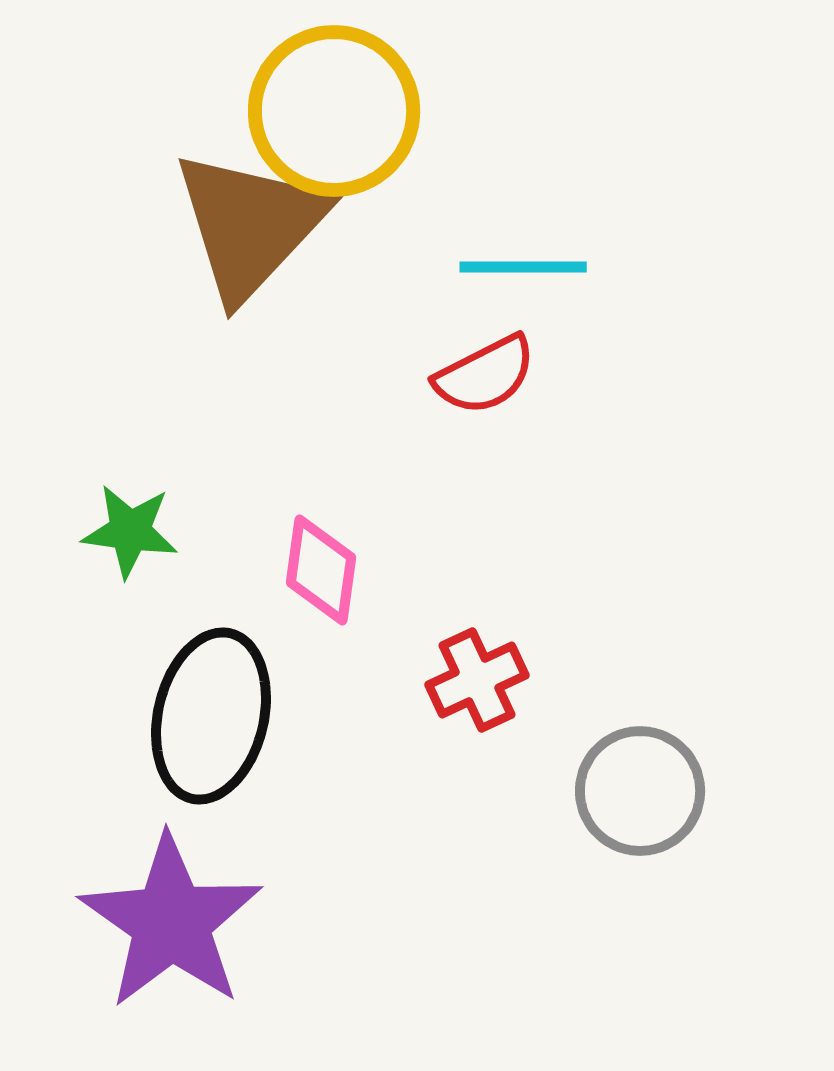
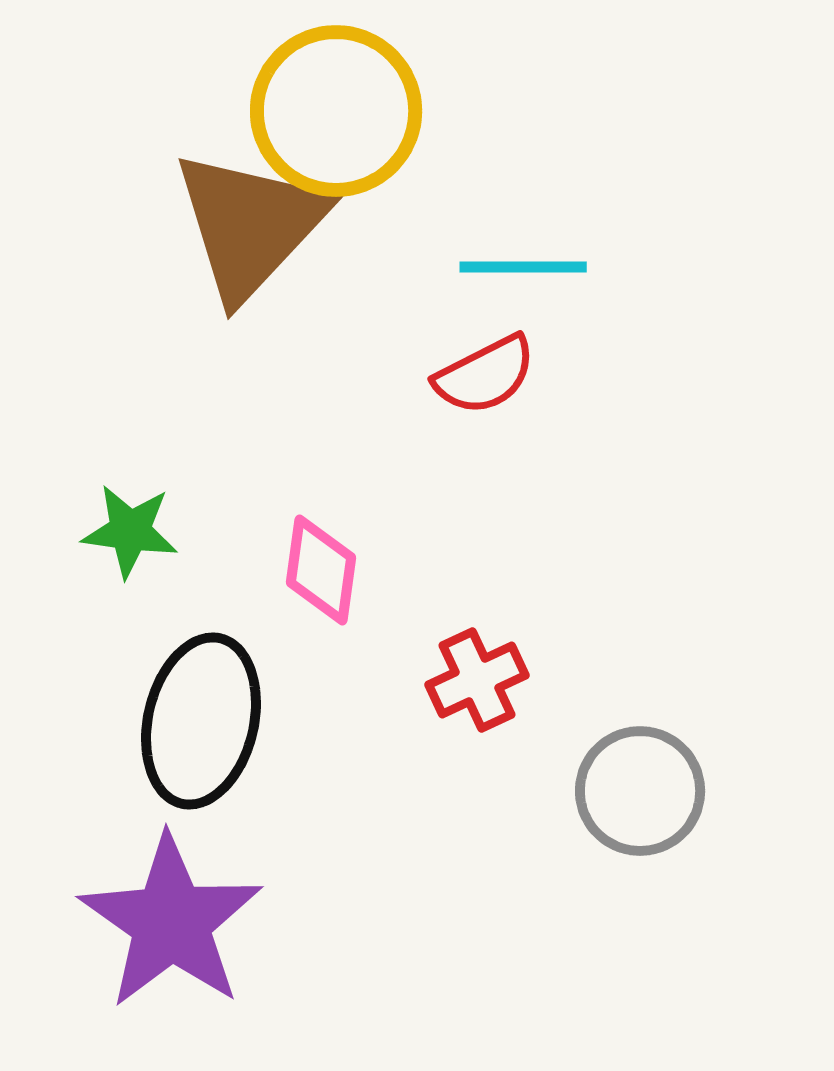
yellow circle: moved 2 px right
black ellipse: moved 10 px left, 5 px down
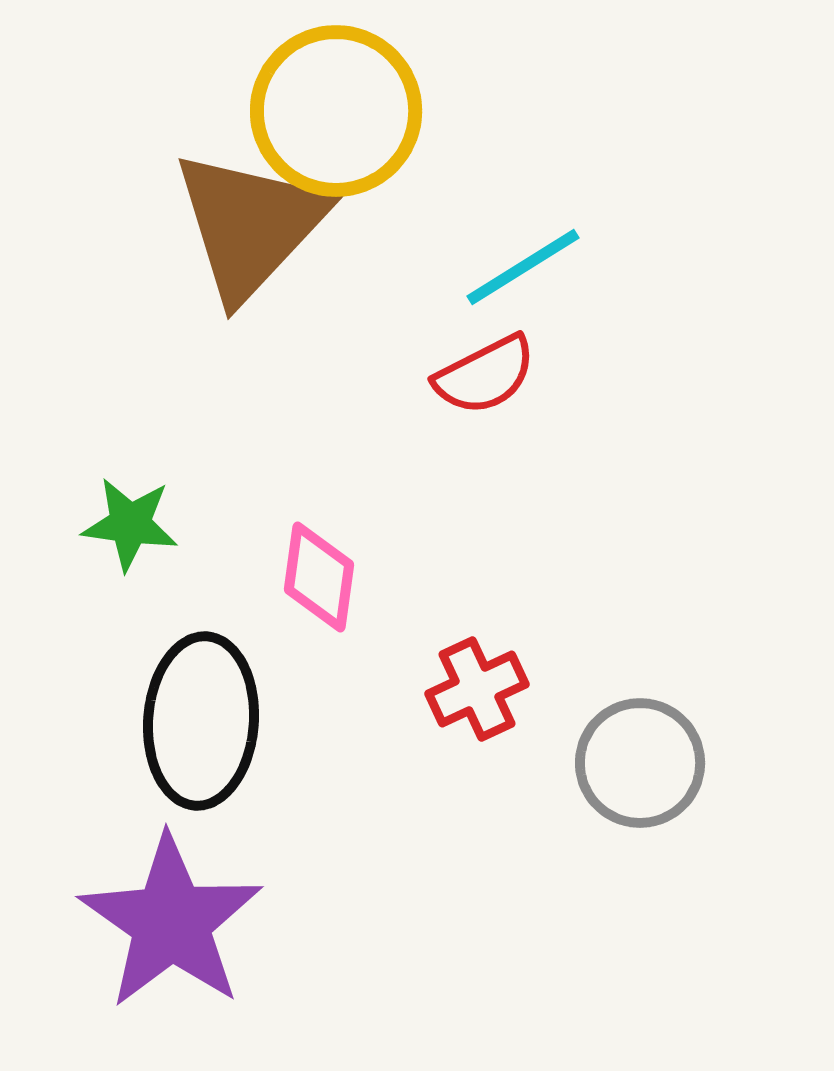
cyan line: rotated 32 degrees counterclockwise
green star: moved 7 px up
pink diamond: moved 2 px left, 7 px down
red cross: moved 9 px down
black ellipse: rotated 9 degrees counterclockwise
gray circle: moved 28 px up
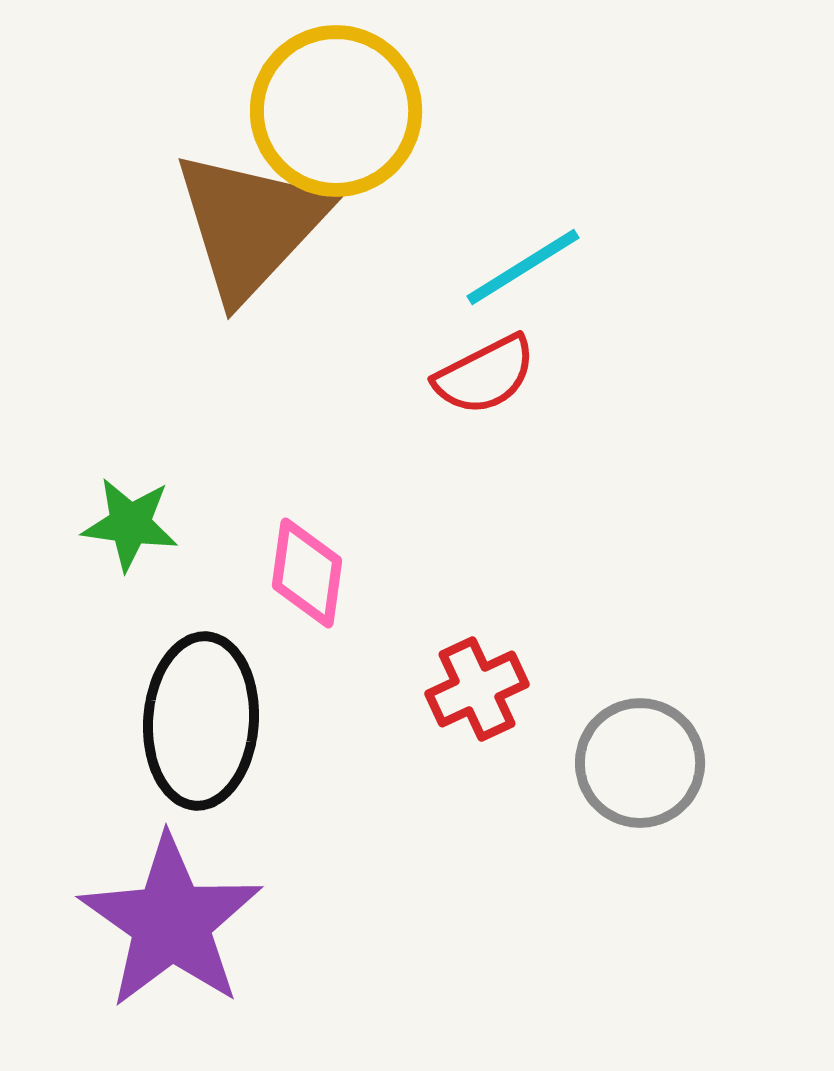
pink diamond: moved 12 px left, 4 px up
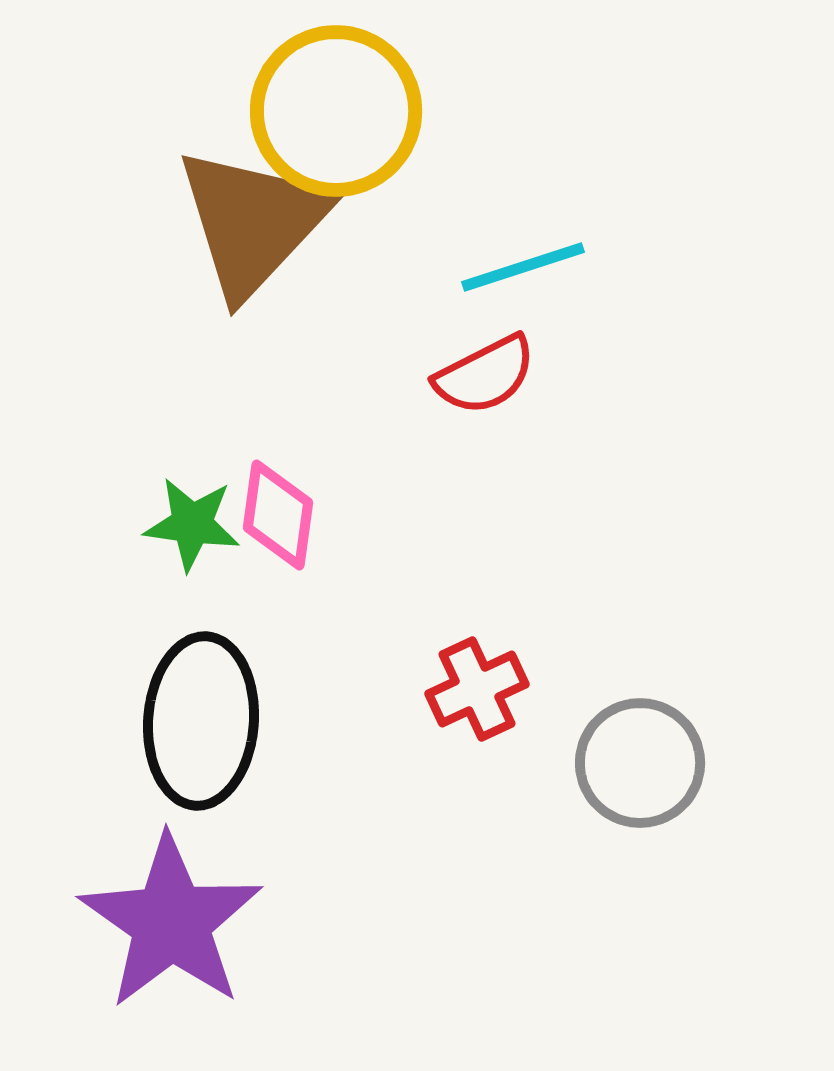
brown triangle: moved 3 px right, 3 px up
cyan line: rotated 14 degrees clockwise
green star: moved 62 px right
pink diamond: moved 29 px left, 58 px up
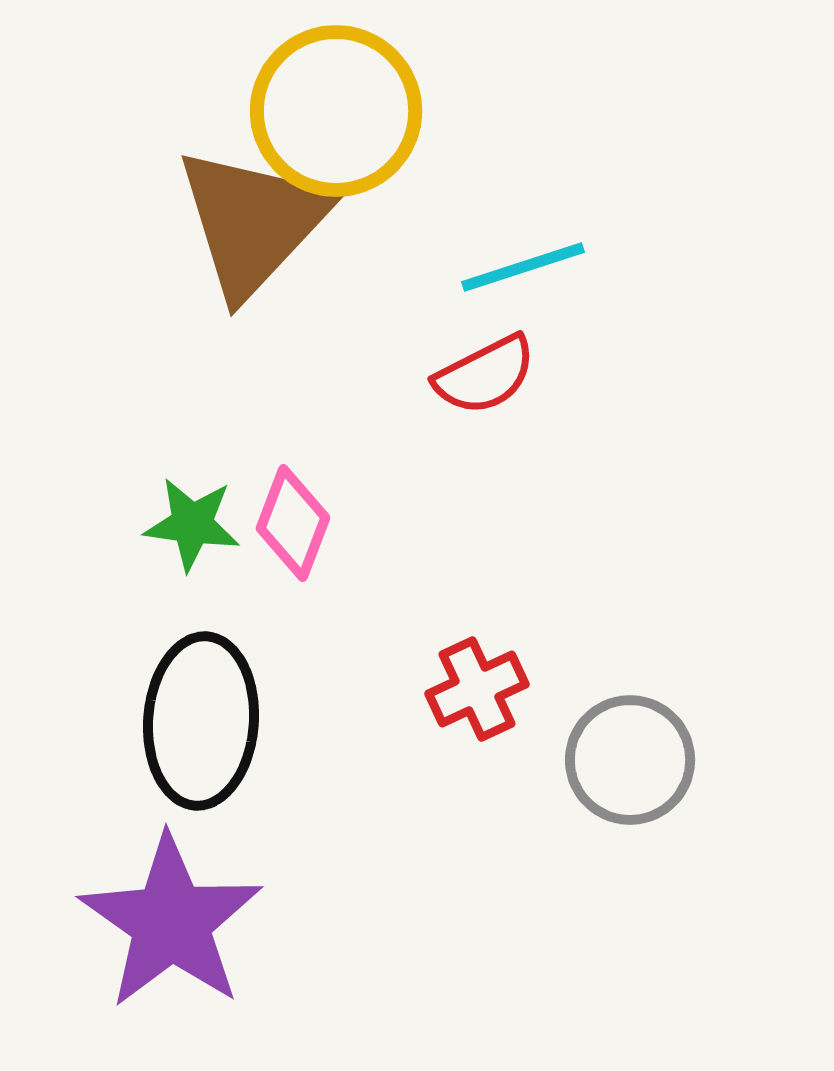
pink diamond: moved 15 px right, 8 px down; rotated 13 degrees clockwise
gray circle: moved 10 px left, 3 px up
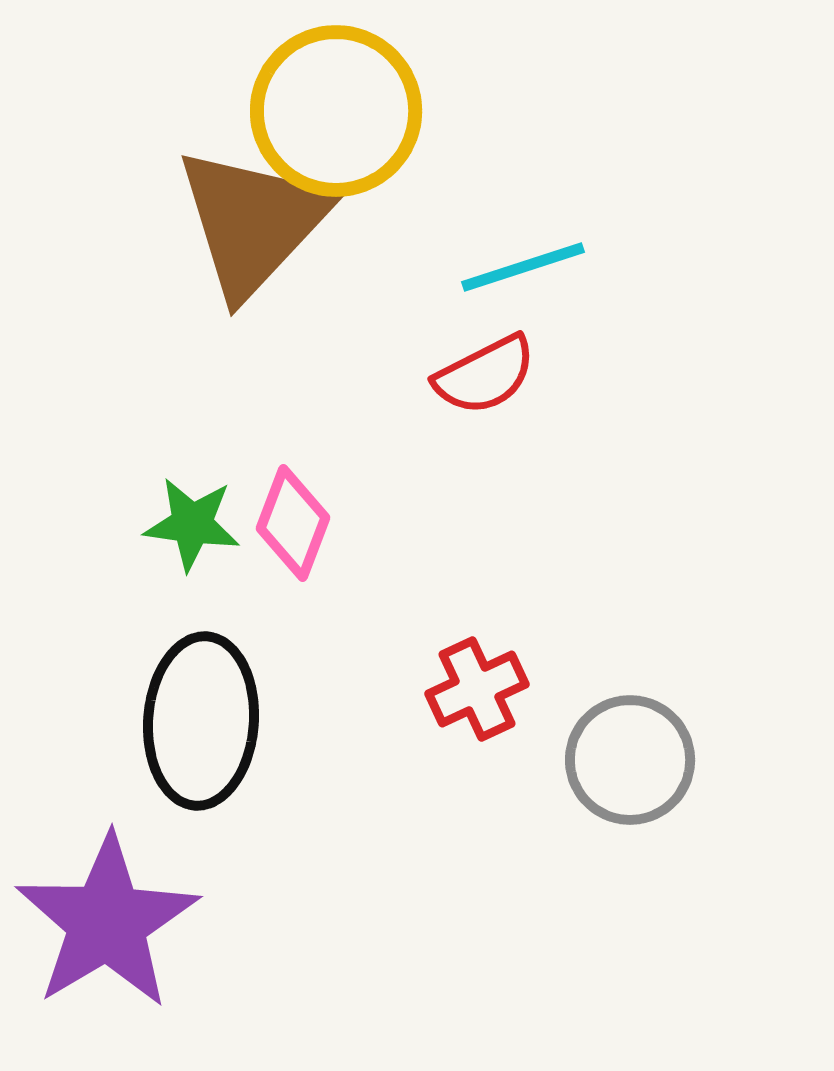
purple star: moved 64 px left; rotated 6 degrees clockwise
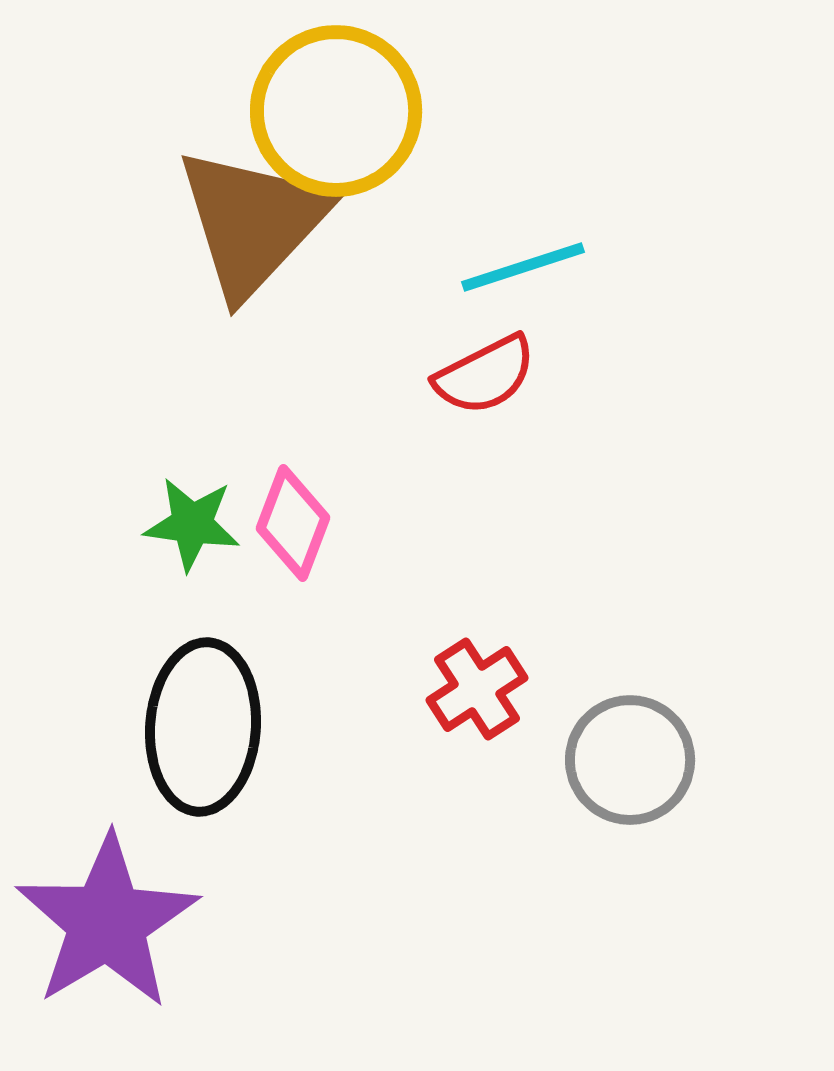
red cross: rotated 8 degrees counterclockwise
black ellipse: moved 2 px right, 6 px down
